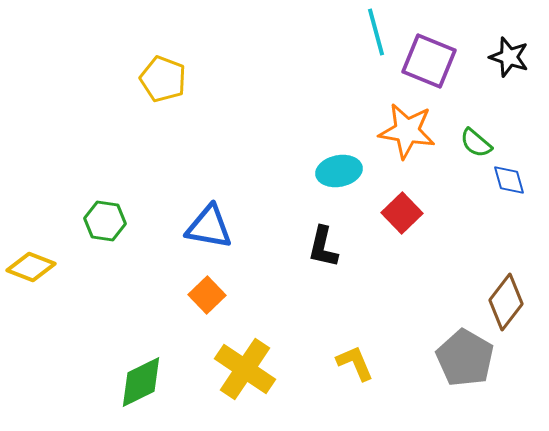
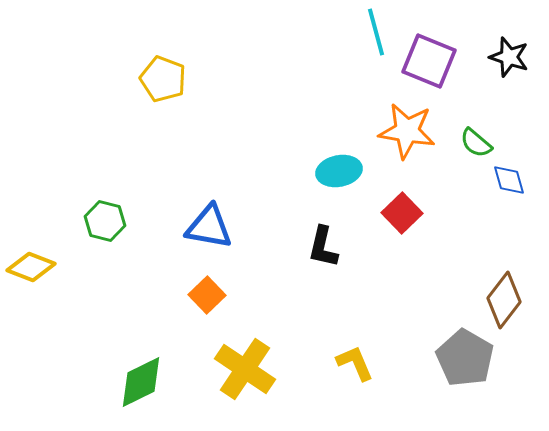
green hexagon: rotated 6 degrees clockwise
brown diamond: moved 2 px left, 2 px up
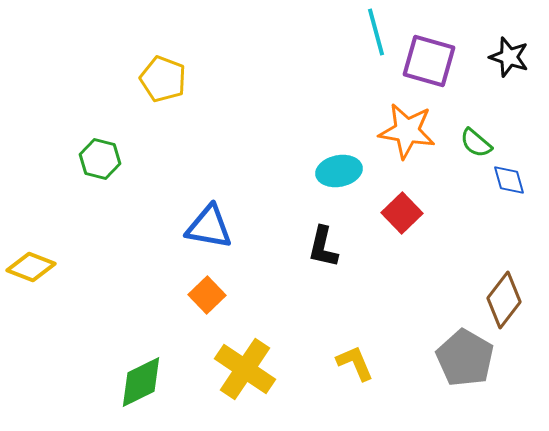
purple square: rotated 6 degrees counterclockwise
green hexagon: moved 5 px left, 62 px up
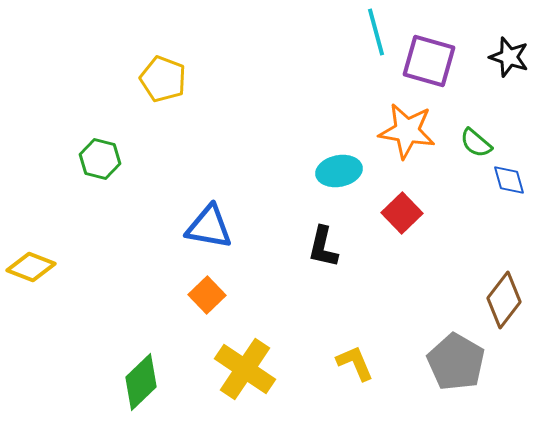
gray pentagon: moved 9 px left, 4 px down
green diamond: rotated 18 degrees counterclockwise
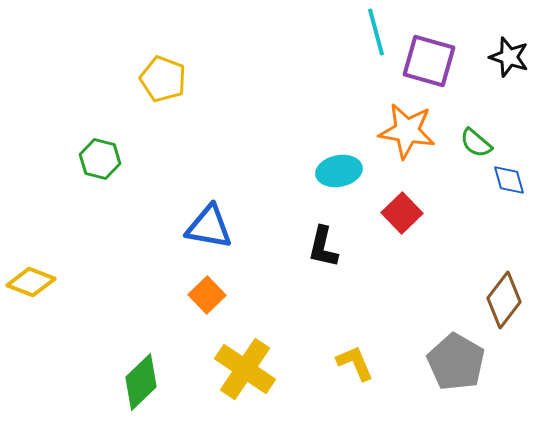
yellow diamond: moved 15 px down
